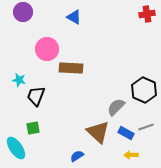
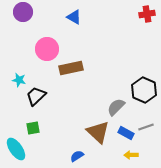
brown rectangle: rotated 15 degrees counterclockwise
black trapezoid: rotated 25 degrees clockwise
cyan ellipse: moved 1 px down
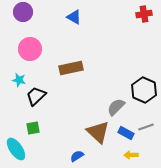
red cross: moved 3 px left
pink circle: moved 17 px left
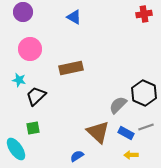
black hexagon: moved 3 px down
gray semicircle: moved 2 px right, 2 px up
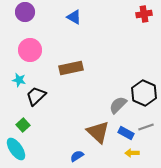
purple circle: moved 2 px right
pink circle: moved 1 px down
green square: moved 10 px left, 3 px up; rotated 32 degrees counterclockwise
yellow arrow: moved 1 px right, 2 px up
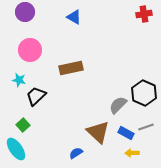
blue semicircle: moved 1 px left, 3 px up
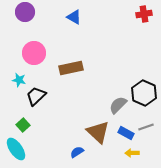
pink circle: moved 4 px right, 3 px down
blue semicircle: moved 1 px right, 1 px up
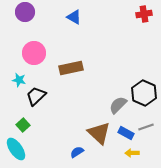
brown triangle: moved 1 px right, 1 px down
